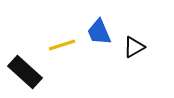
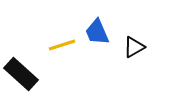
blue trapezoid: moved 2 px left
black rectangle: moved 4 px left, 2 px down
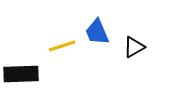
yellow line: moved 1 px down
black rectangle: rotated 44 degrees counterclockwise
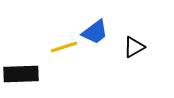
blue trapezoid: moved 2 px left; rotated 104 degrees counterclockwise
yellow line: moved 2 px right, 1 px down
